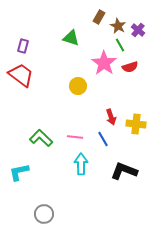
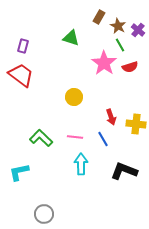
yellow circle: moved 4 px left, 11 px down
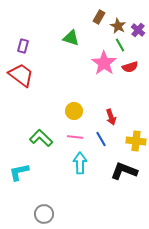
yellow circle: moved 14 px down
yellow cross: moved 17 px down
blue line: moved 2 px left
cyan arrow: moved 1 px left, 1 px up
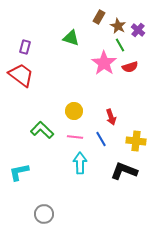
purple rectangle: moved 2 px right, 1 px down
green L-shape: moved 1 px right, 8 px up
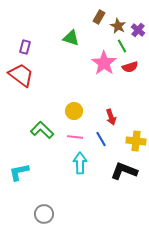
green line: moved 2 px right, 1 px down
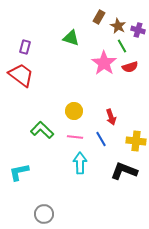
purple cross: rotated 24 degrees counterclockwise
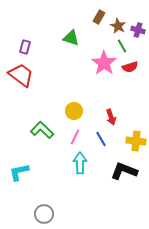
pink line: rotated 70 degrees counterclockwise
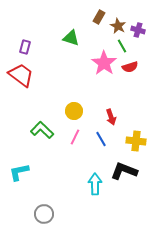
cyan arrow: moved 15 px right, 21 px down
